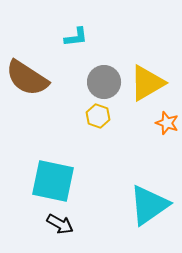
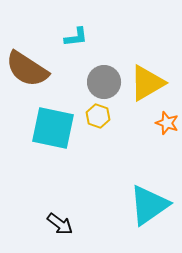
brown semicircle: moved 9 px up
cyan square: moved 53 px up
black arrow: rotated 8 degrees clockwise
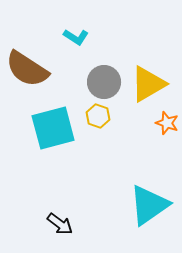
cyan L-shape: rotated 40 degrees clockwise
yellow triangle: moved 1 px right, 1 px down
cyan square: rotated 27 degrees counterclockwise
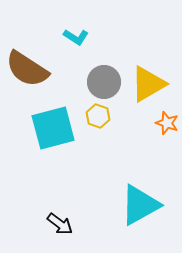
cyan triangle: moved 9 px left; rotated 6 degrees clockwise
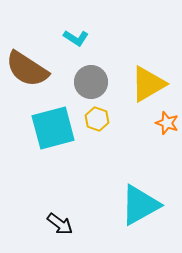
cyan L-shape: moved 1 px down
gray circle: moved 13 px left
yellow hexagon: moved 1 px left, 3 px down
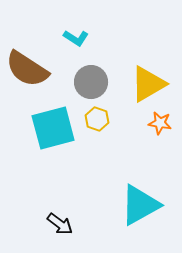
orange star: moved 7 px left; rotated 10 degrees counterclockwise
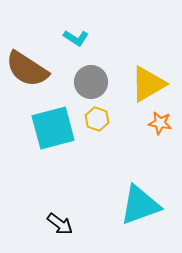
cyan triangle: rotated 9 degrees clockwise
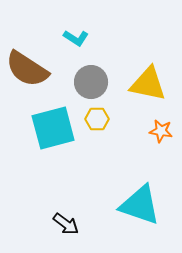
yellow triangle: rotated 42 degrees clockwise
yellow hexagon: rotated 20 degrees counterclockwise
orange star: moved 1 px right, 8 px down
cyan triangle: rotated 39 degrees clockwise
black arrow: moved 6 px right
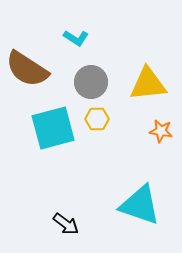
yellow triangle: rotated 18 degrees counterclockwise
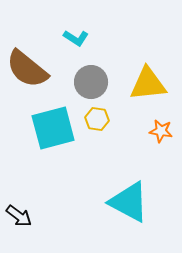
brown semicircle: rotated 6 degrees clockwise
yellow hexagon: rotated 10 degrees clockwise
cyan triangle: moved 11 px left, 3 px up; rotated 9 degrees clockwise
black arrow: moved 47 px left, 8 px up
